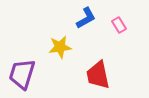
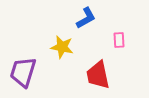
pink rectangle: moved 15 px down; rotated 28 degrees clockwise
yellow star: moved 2 px right; rotated 20 degrees clockwise
purple trapezoid: moved 1 px right, 2 px up
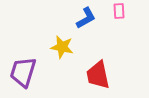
pink rectangle: moved 29 px up
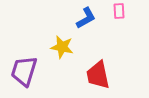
purple trapezoid: moved 1 px right, 1 px up
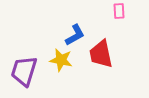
blue L-shape: moved 11 px left, 17 px down
yellow star: moved 1 px left, 13 px down
red trapezoid: moved 3 px right, 21 px up
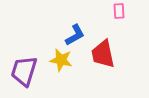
red trapezoid: moved 2 px right
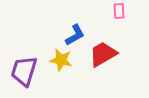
red trapezoid: rotated 72 degrees clockwise
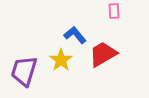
pink rectangle: moved 5 px left
blue L-shape: rotated 100 degrees counterclockwise
yellow star: rotated 25 degrees clockwise
